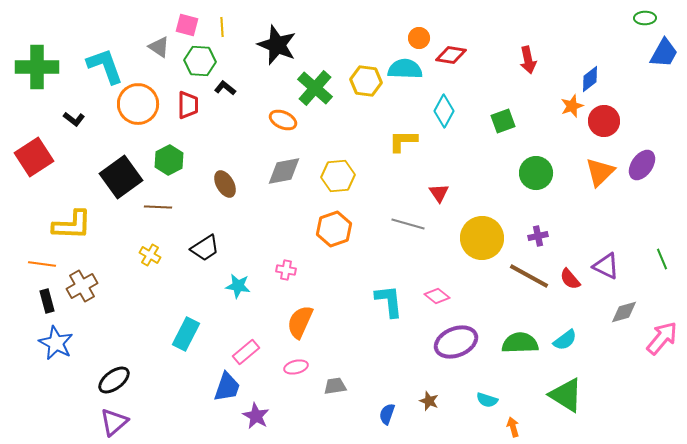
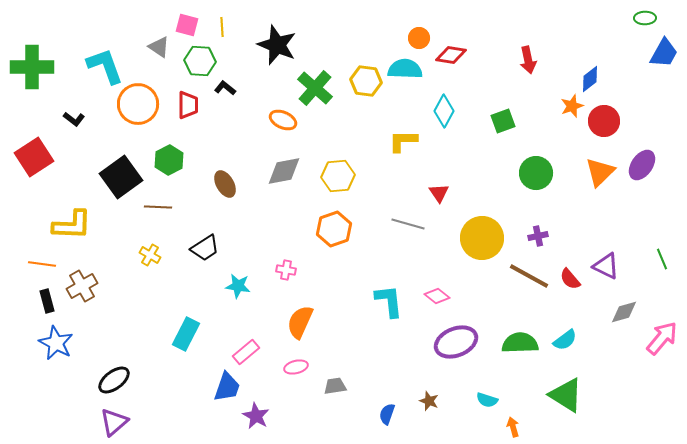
green cross at (37, 67): moved 5 px left
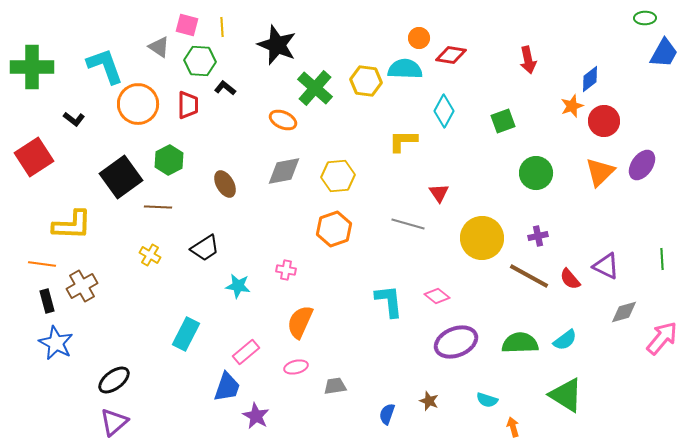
green line at (662, 259): rotated 20 degrees clockwise
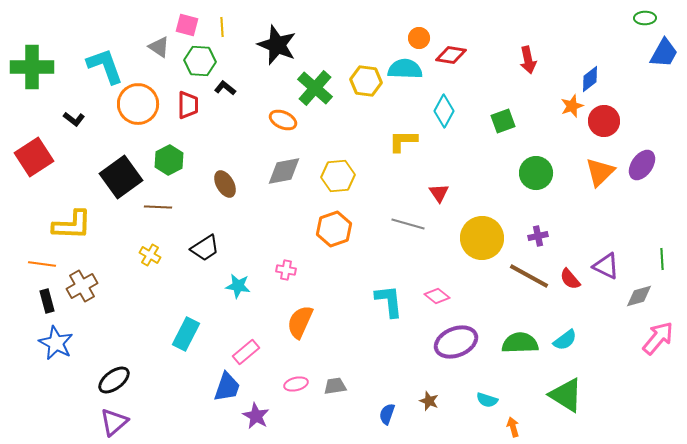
gray diamond at (624, 312): moved 15 px right, 16 px up
pink arrow at (662, 338): moved 4 px left
pink ellipse at (296, 367): moved 17 px down
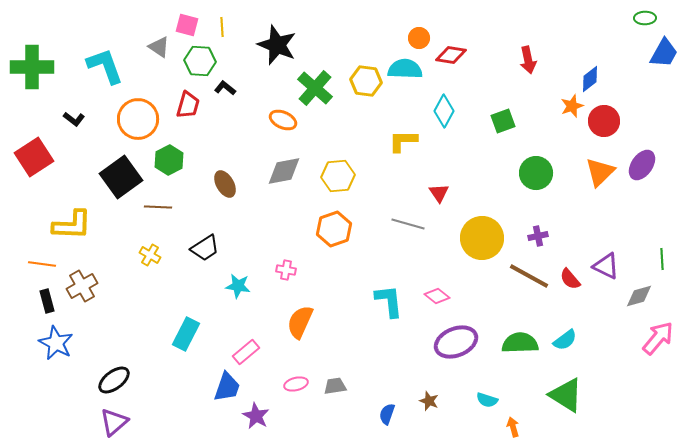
orange circle at (138, 104): moved 15 px down
red trapezoid at (188, 105): rotated 16 degrees clockwise
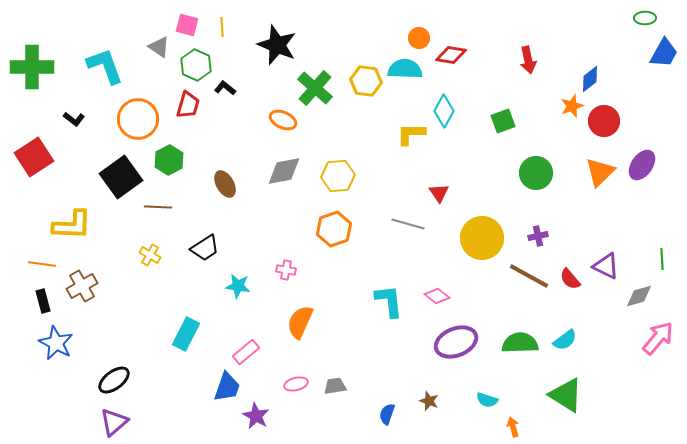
green hexagon at (200, 61): moved 4 px left, 4 px down; rotated 20 degrees clockwise
yellow L-shape at (403, 141): moved 8 px right, 7 px up
black rectangle at (47, 301): moved 4 px left
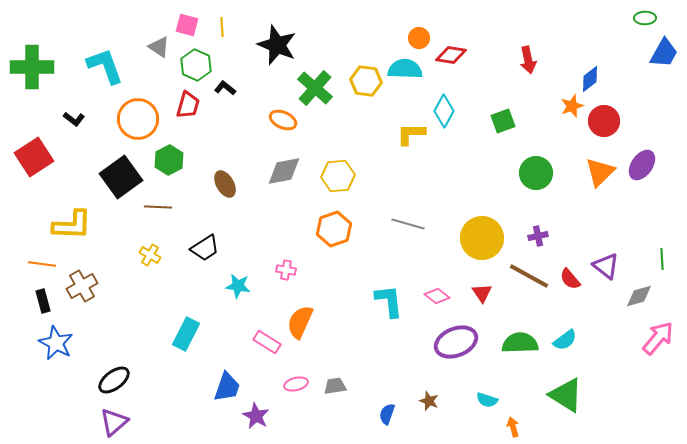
red triangle at (439, 193): moved 43 px right, 100 px down
purple triangle at (606, 266): rotated 12 degrees clockwise
pink rectangle at (246, 352): moved 21 px right, 10 px up; rotated 72 degrees clockwise
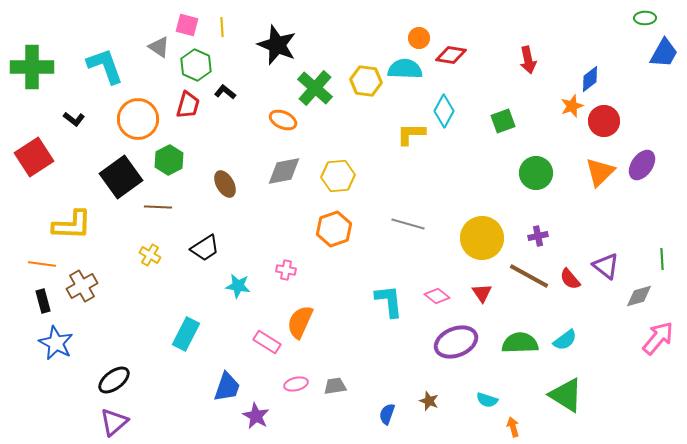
black L-shape at (225, 88): moved 4 px down
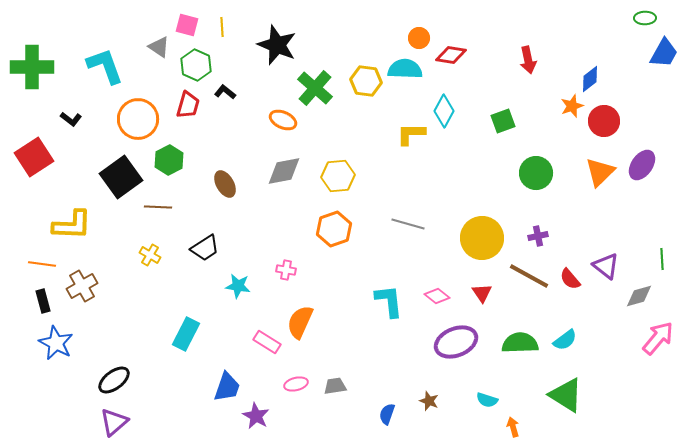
black L-shape at (74, 119): moved 3 px left
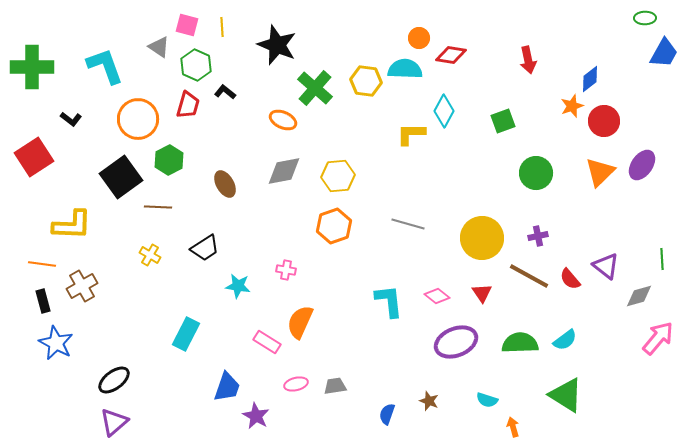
orange hexagon at (334, 229): moved 3 px up
